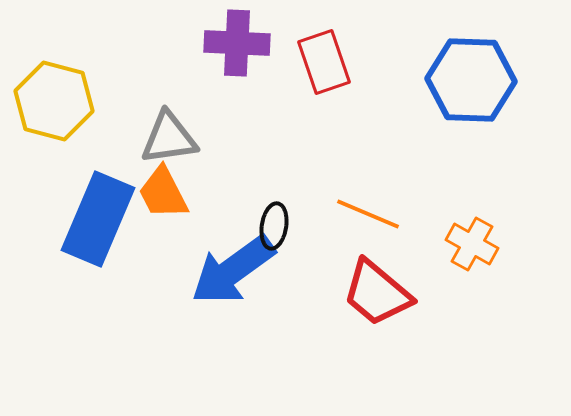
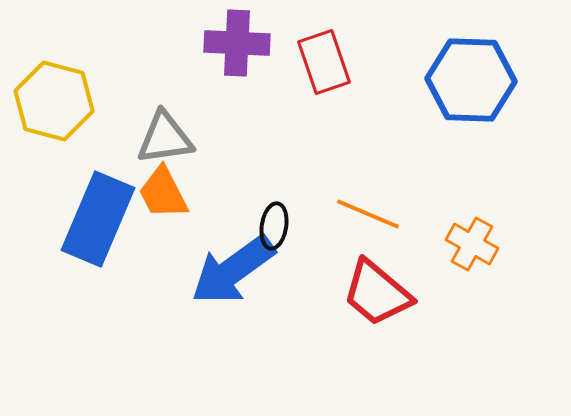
gray triangle: moved 4 px left
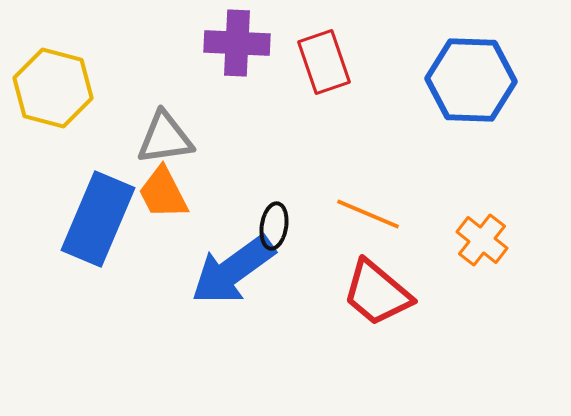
yellow hexagon: moved 1 px left, 13 px up
orange cross: moved 10 px right, 4 px up; rotated 9 degrees clockwise
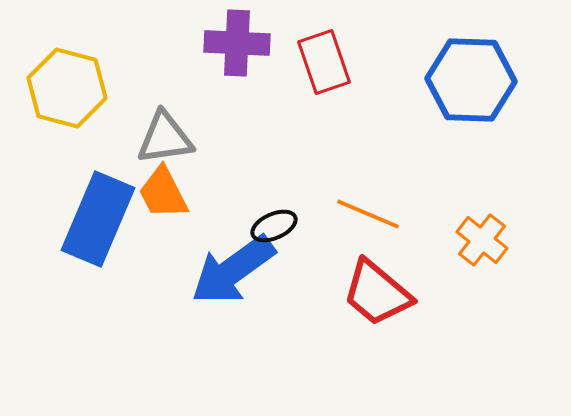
yellow hexagon: moved 14 px right
black ellipse: rotated 57 degrees clockwise
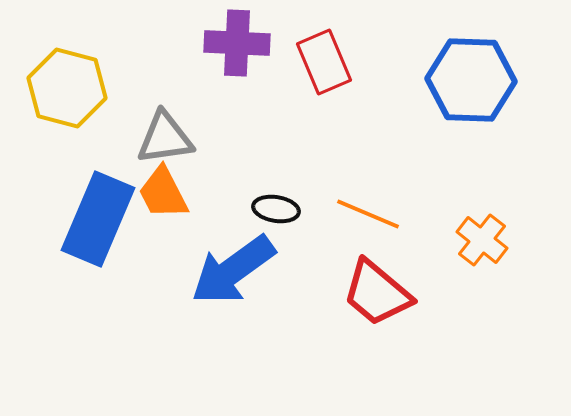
red rectangle: rotated 4 degrees counterclockwise
black ellipse: moved 2 px right, 17 px up; rotated 33 degrees clockwise
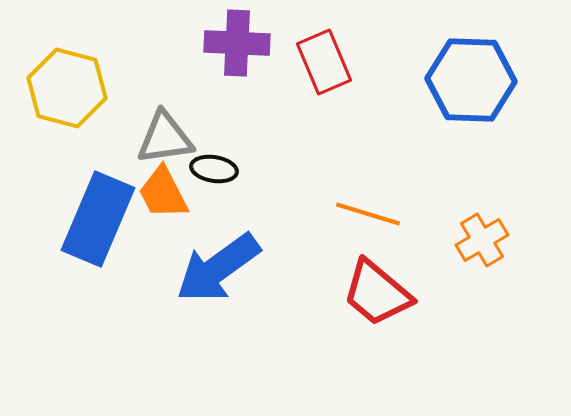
black ellipse: moved 62 px left, 40 px up
orange line: rotated 6 degrees counterclockwise
orange cross: rotated 21 degrees clockwise
blue arrow: moved 15 px left, 2 px up
